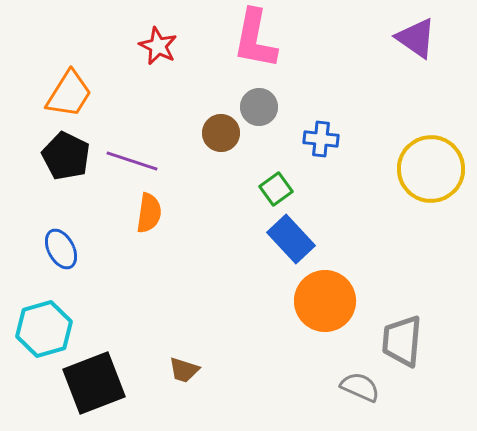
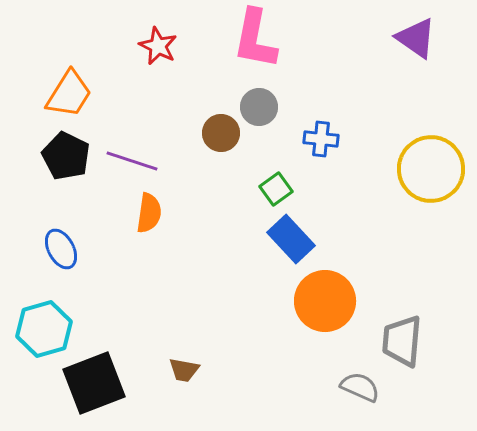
brown trapezoid: rotated 8 degrees counterclockwise
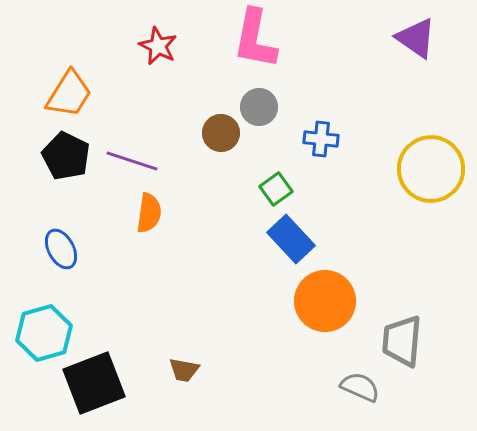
cyan hexagon: moved 4 px down
